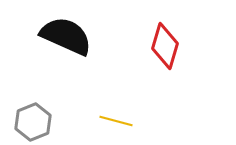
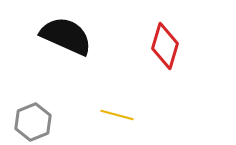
yellow line: moved 1 px right, 6 px up
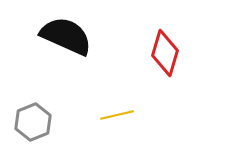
red diamond: moved 7 px down
yellow line: rotated 28 degrees counterclockwise
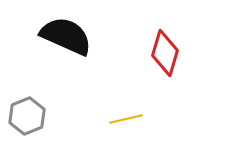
yellow line: moved 9 px right, 4 px down
gray hexagon: moved 6 px left, 6 px up
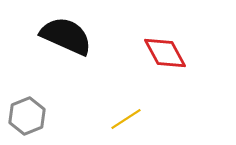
red diamond: rotated 45 degrees counterclockwise
yellow line: rotated 20 degrees counterclockwise
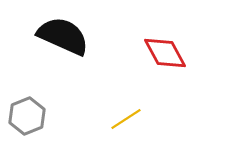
black semicircle: moved 3 px left
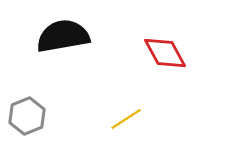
black semicircle: rotated 34 degrees counterclockwise
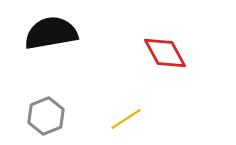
black semicircle: moved 12 px left, 3 px up
gray hexagon: moved 19 px right
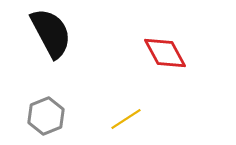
black semicircle: rotated 72 degrees clockwise
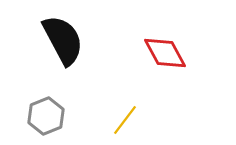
black semicircle: moved 12 px right, 7 px down
yellow line: moved 1 px left, 1 px down; rotated 20 degrees counterclockwise
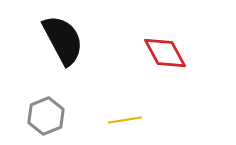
yellow line: rotated 44 degrees clockwise
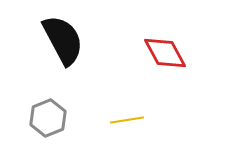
gray hexagon: moved 2 px right, 2 px down
yellow line: moved 2 px right
